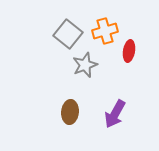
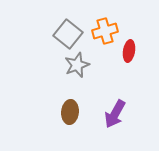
gray star: moved 8 px left
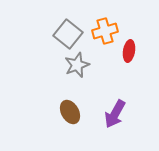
brown ellipse: rotated 35 degrees counterclockwise
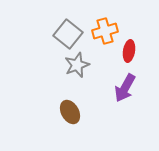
purple arrow: moved 10 px right, 26 px up
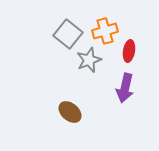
gray star: moved 12 px right, 5 px up
purple arrow: rotated 16 degrees counterclockwise
brown ellipse: rotated 20 degrees counterclockwise
